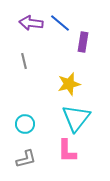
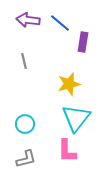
purple arrow: moved 3 px left, 3 px up
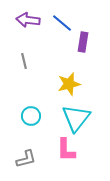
blue line: moved 2 px right
cyan circle: moved 6 px right, 8 px up
pink L-shape: moved 1 px left, 1 px up
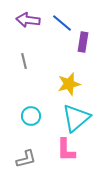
cyan triangle: rotated 12 degrees clockwise
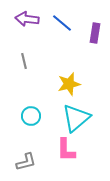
purple arrow: moved 1 px left, 1 px up
purple rectangle: moved 12 px right, 9 px up
gray L-shape: moved 3 px down
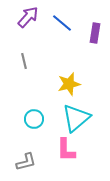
purple arrow: moved 1 px right, 2 px up; rotated 125 degrees clockwise
cyan circle: moved 3 px right, 3 px down
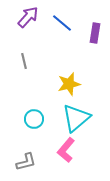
pink L-shape: rotated 40 degrees clockwise
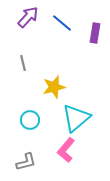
gray line: moved 1 px left, 2 px down
yellow star: moved 15 px left, 3 px down
cyan circle: moved 4 px left, 1 px down
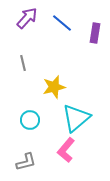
purple arrow: moved 1 px left, 1 px down
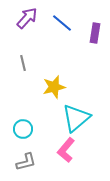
cyan circle: moved 7 px left, 9 px down
